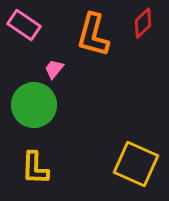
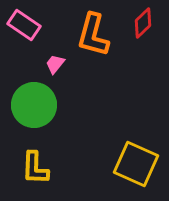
pink trapezoid: moved 1 px right, 5 px up
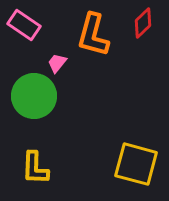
pink trapezoid: moved 2 px right, 1 px up
green circle: moved 9 px up
yellow square: rotated 9 degrees counterclockwise
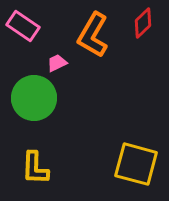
pink rectangle: moved 1 px left, 1 px down
orange L-shape: rotated 15 degrees clockwise
pink trapezoid: rotated 25 degrees clockwise
green circle: moved 2 px down
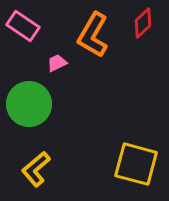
green circle: moved 5 px left, 6 px down
yellow L-shape: moved 1 px right, 1 px down; rotated 48 degrees clockwise
